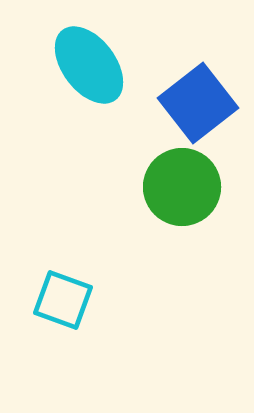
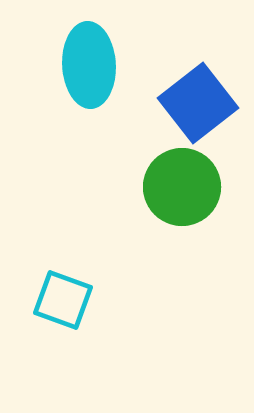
cyan ellipse: rotated 34 degrees clockwise
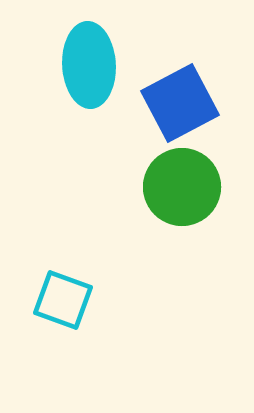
blue square: moved 18 px left; rotated 10 degrees clockwise
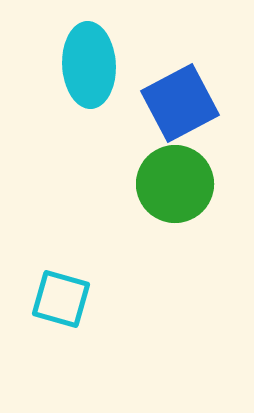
green circle: moved 7 px left, 3 px up
cyan square: moved 2 px left, 1 px up; rotated 4 degrees counterclockwise
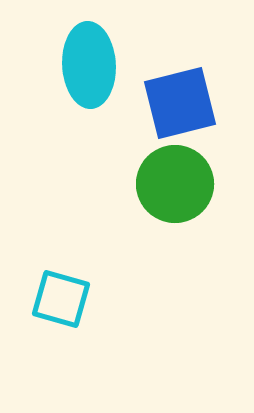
blue square: rotated 14 degrees clockwise
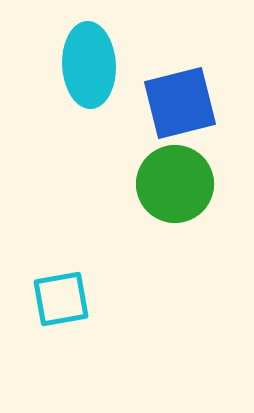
cyan square: rotated 26 degrees counterclockwise
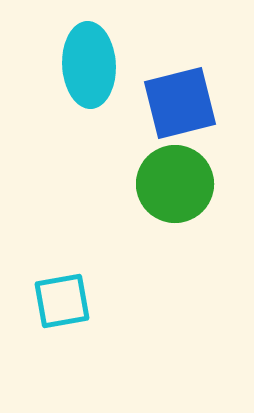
cyan square: moved 1 px right, 2 px down
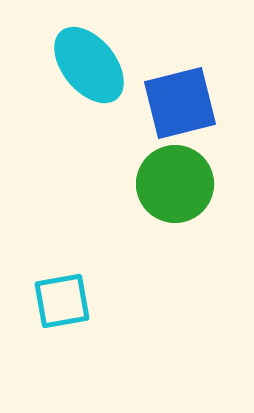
cyan ellipse: rotated 36 degrees counterclockwise
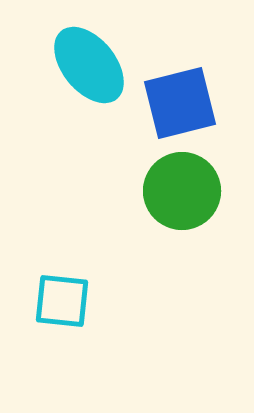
green circle: moved 7 px right, 7 px down
cyan square: rotated 16 degrees clockwise
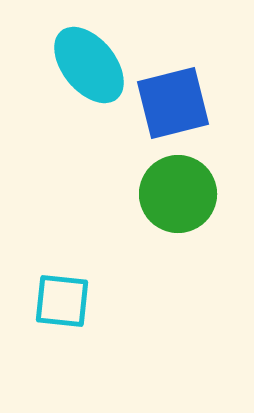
blue square: moved 7 px left
green circle: moved 4 px left, 3 px down
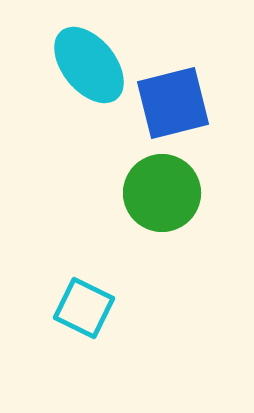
green circle: moved 16 px left, 1 px up
cyan square: moved 22 px right, 7 px down; rotated 20 degrees clockwise
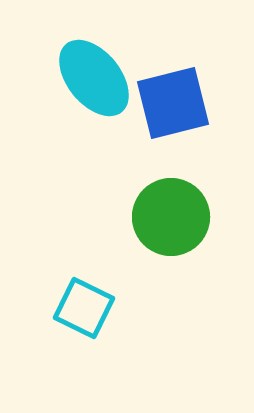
cyan ellipse: moved 5 px right, 13 px down
green circle: moved 9 px right, 24 px down
